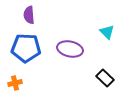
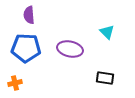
black rectangle: rotated 36 degrees counterclockwise
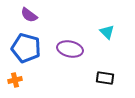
purple semicircle: rotated 48 degrees counterclockwise
blue pentagon: rotated 12 degrees clockwise
orange cross: moved 3 px up
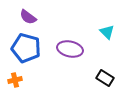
purple semicircle: moved 1 px left, 2 px down
black rectangle: rotated 24 degrees clockwise
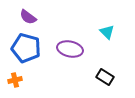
black rectangle: moved 1 px up
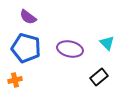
cyan triangle: moved 11 px down
black rectangle: moved 6 px left; rotated 72 degrees counterclockwise
